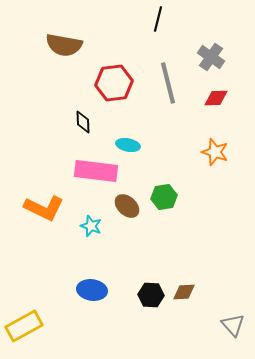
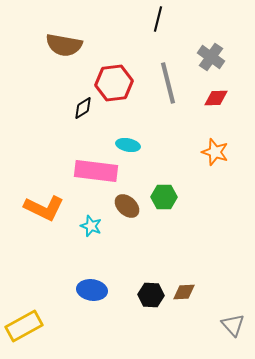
black diamond: moved 14 px up; rotated 60 degrees clockwise
green hexagon: rotated 10 degrees clockwise
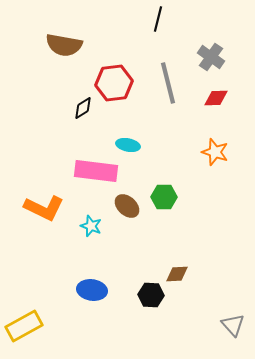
brown diamond: moved 7 px left, 18 px up
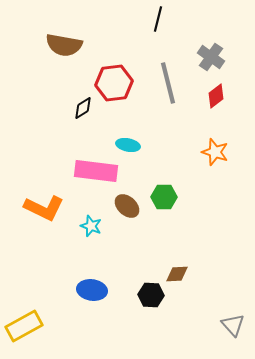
red diamond: moved 2 px up; rotated 35 degrees counterclockwise
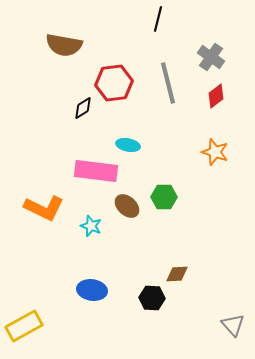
black hexagon: moved 1 px right, 3 px down
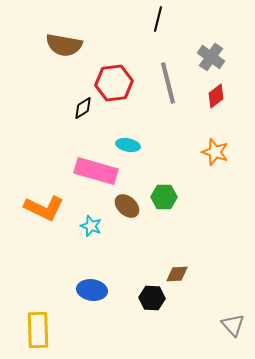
pink rectangle: rotated 9 degrees clockwise
yellow rectangle: moved 14 px right, 4 px down; rotated 63 degrees counterclockwise
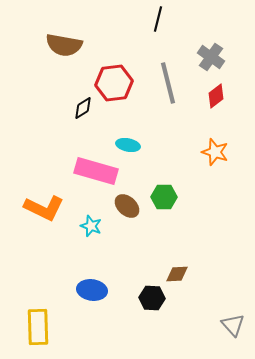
yellow rectangle: moved 3 px up
